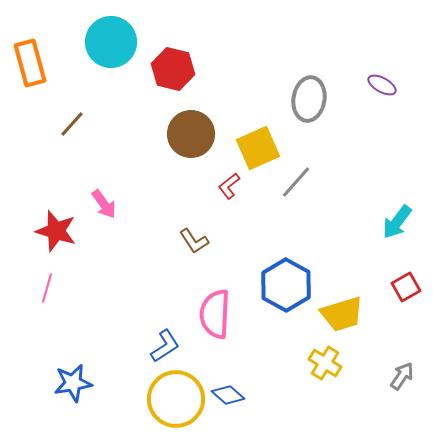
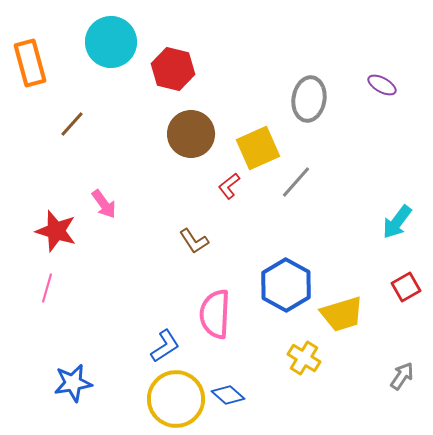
yellow cross: moved 21 px left, 5 px up
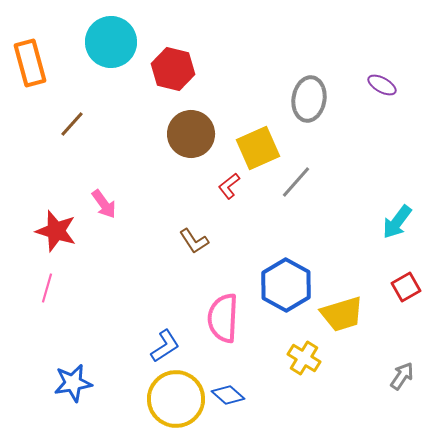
pink semicircle: moved 8 px right, 4 px down
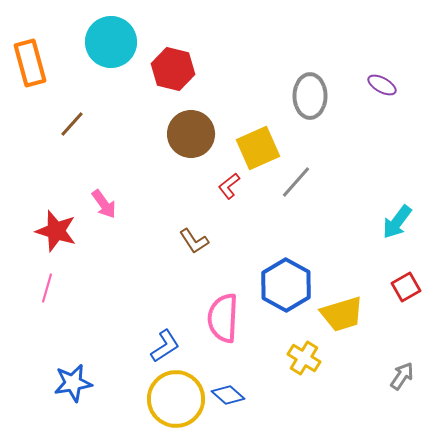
gray ellipse: moved 1 px right, 3 px up; rotated 9 degrees counterclockwise
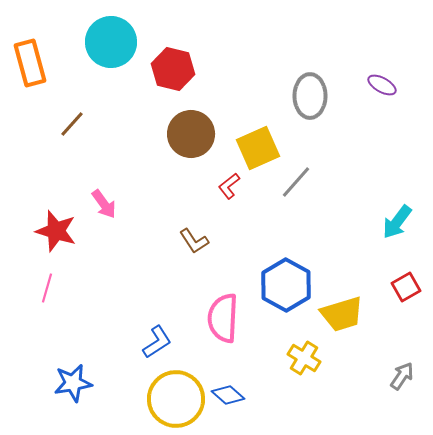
blue L-shape: moved 8 px left, 4 px up
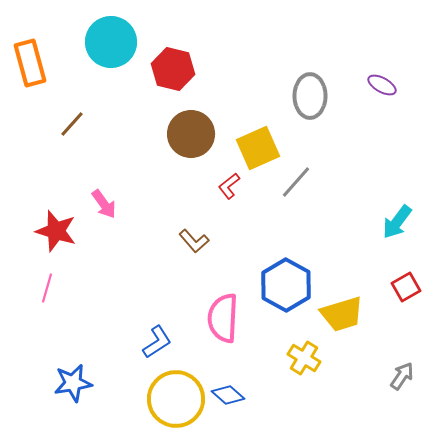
brown L-shape: rotated 8 degrees counterclockwise
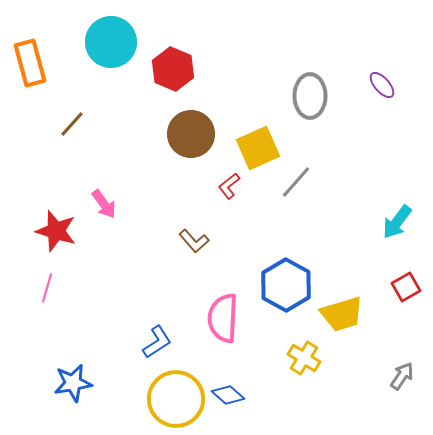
red hexagon: rotated 9 degrees clockwise
purple ellipse: rotated 20 degrees clockwise
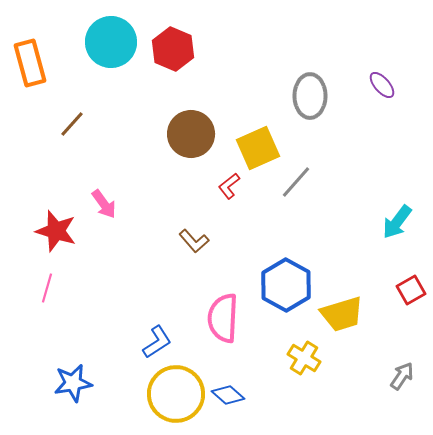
red hexagon: moved 20 px up
red square: moved 5 px right, 3 px down
yellow circle: moved 5 px up
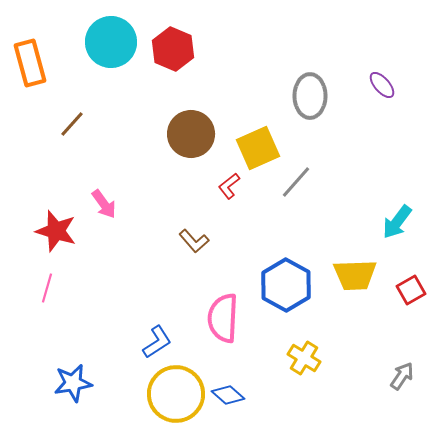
yellow trapezoid: moved 13 px right, 39 px up; rotated 15 degrees clockwise
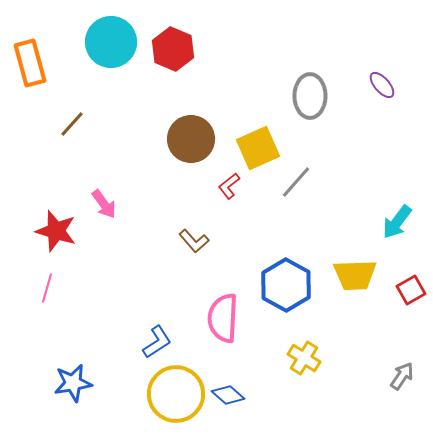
brown circle: moved 5 px down
